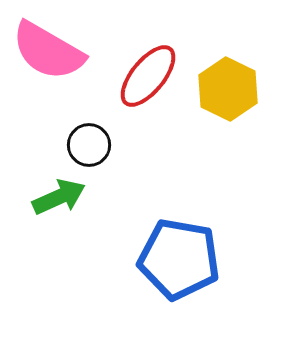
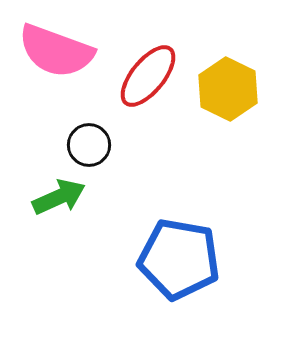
pink semicircle: moved 8 px right; rotated 10 degrees counterclockwise
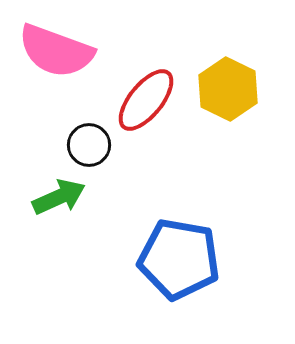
red ellipse: moved 2 px left, 24 px down
